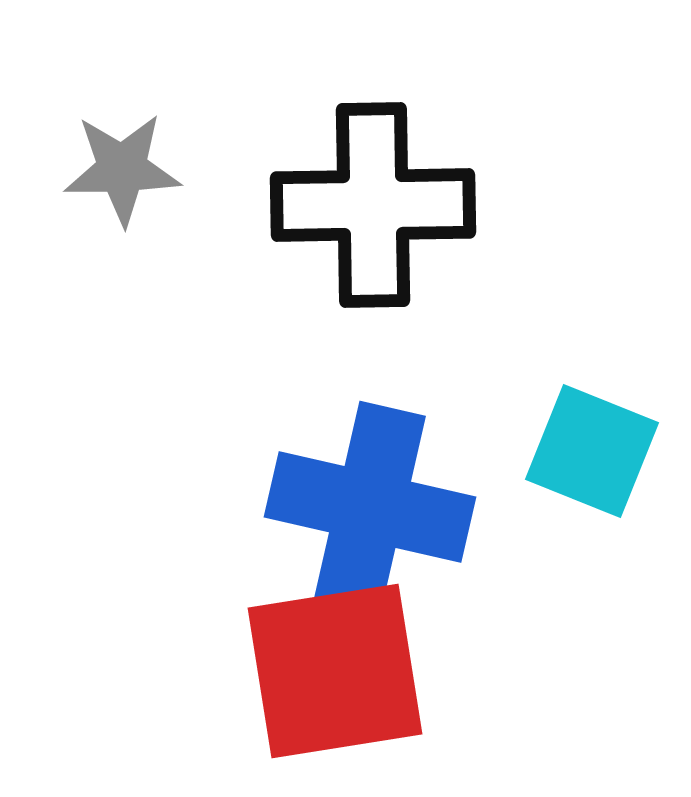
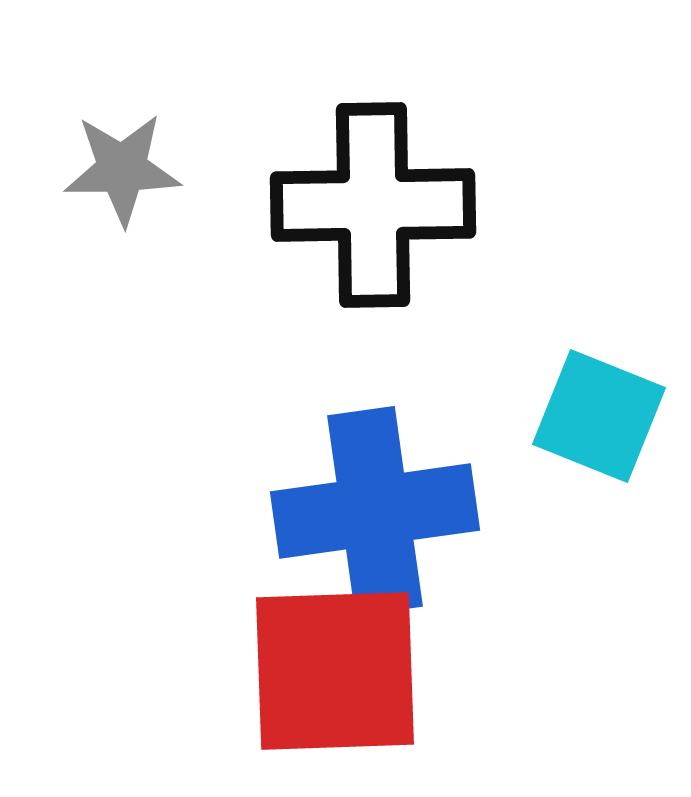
cyan square: moved 7 px right, 35 px up
blue cross: moved 5 px right, 4 px down; rotated 21 degrees counterclockwise
red square: rotated 7 degrees clockwise
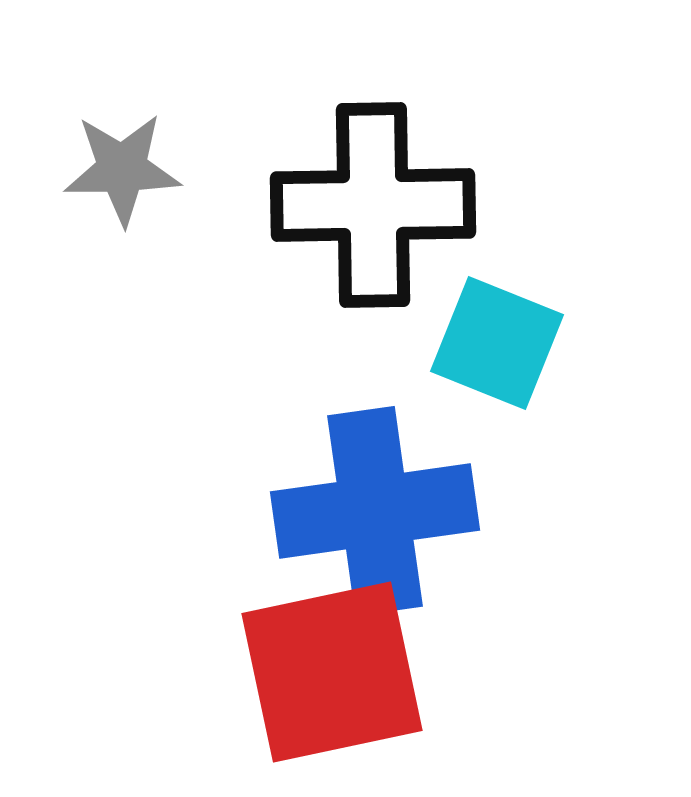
cyan square: moved 102 px left, 73 px up
red square: moved 3 px left, 1 px down; rotated 10 degrees counterclockwise
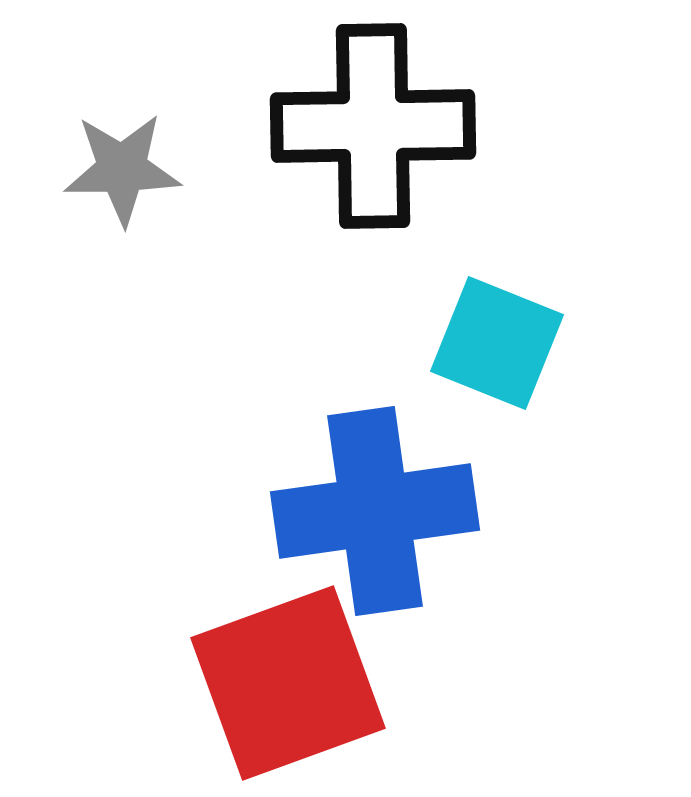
black cross: moved 79 px up
red square: moved 44 px left, 11 px down; rotated 8 degrees counterclockwise
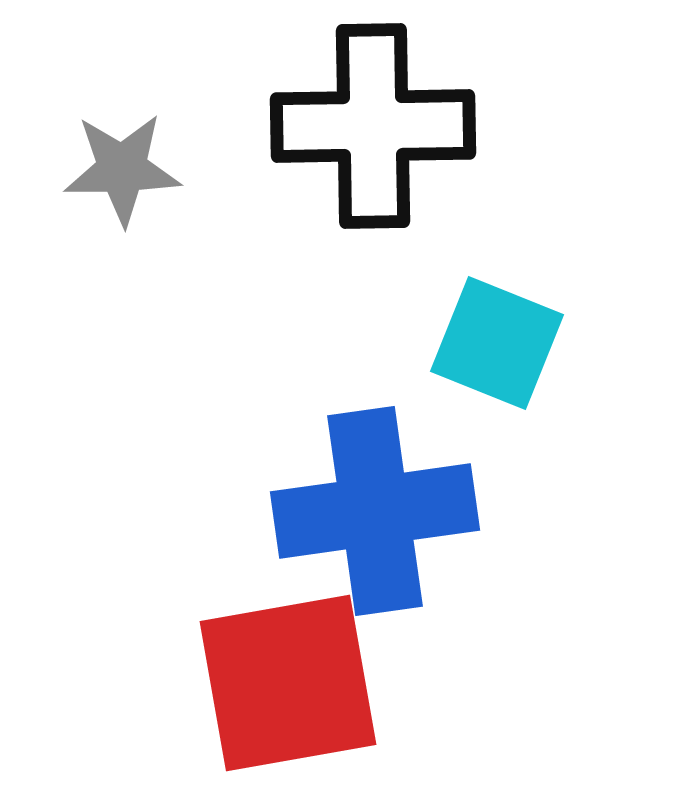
red square: rotated 10 degrees clockwise
